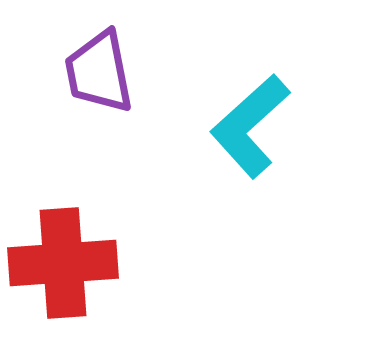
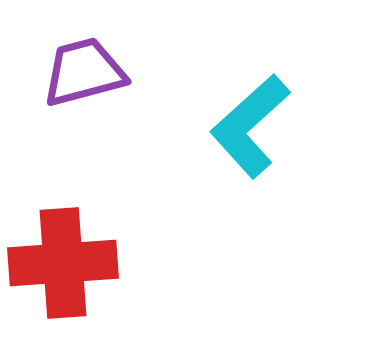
purple trapezoid: moved 15 px left; rotated 86 degrees clockwise
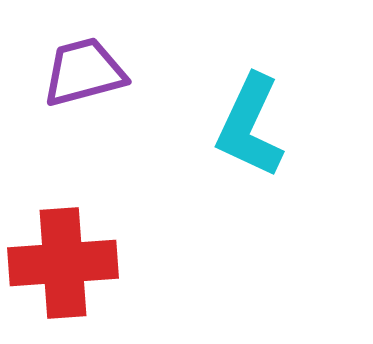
cyan L-shape: rotated 23 degrees counterclockwise
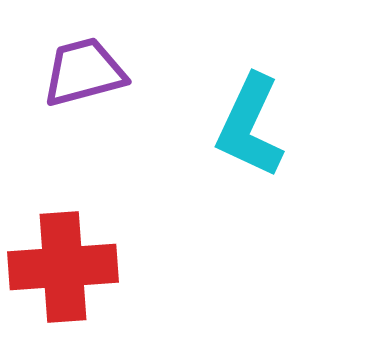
red cross: moved 4 px down
